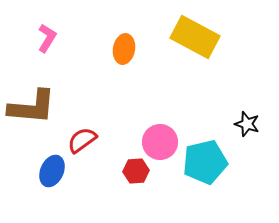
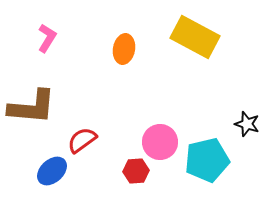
cyan pentagon: moved 2 px right, 2 px up
blue ellipse: rotated 24 degrees clockwise
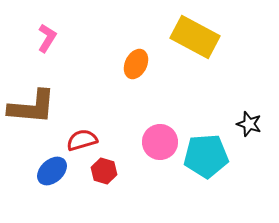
orange ellipse: moved 12 px right, 15 px down; rotated 16 degrees clockwise
black star: moved 2 px right
red semicircle: rotated 20 degrees clockwise
cyan pentagon: moved 1 px left, 4 px up; rotated 9 degrees clockwise
red hexagon: moved 32 px left; rotated 20 degrees clockwise
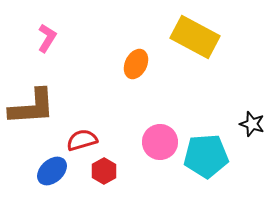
brown L-shape: rotated 9 degrees counterclockwise
black star: moved 3 px right
red hexagon: rotated 15 degrees clockwise
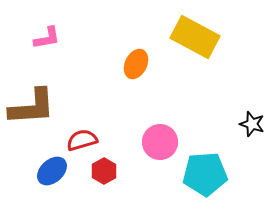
pink L-shape: rotated 48 degrees clockwise
cyan pentagon: moved 1 px left, 18 px down
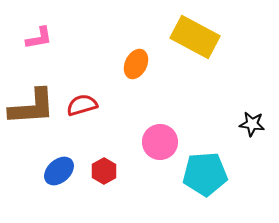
pink L-shape: moved 8 px left
black star: rotated 10 degrees counterclockwise
red semicircle: moved 35 px up
blue ellipse: moved 7 px right
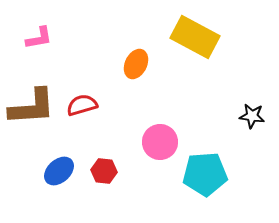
black star: moved 8 px up
red hexagon: rotated 25 degrees counterclockwise
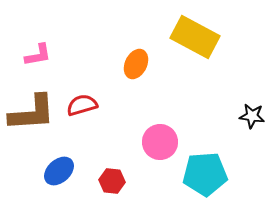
pink L-shape: moved 1 px left, 17 px down
brown L-shape: moved 6 px down
red hexagon: moved 8 px right, 10 px down
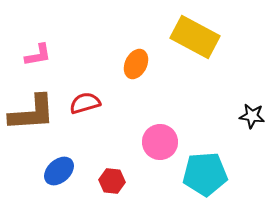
red semicircle: moved 3 px right, 2 px up
